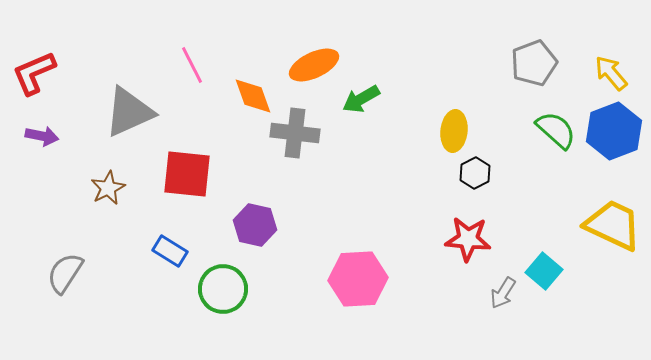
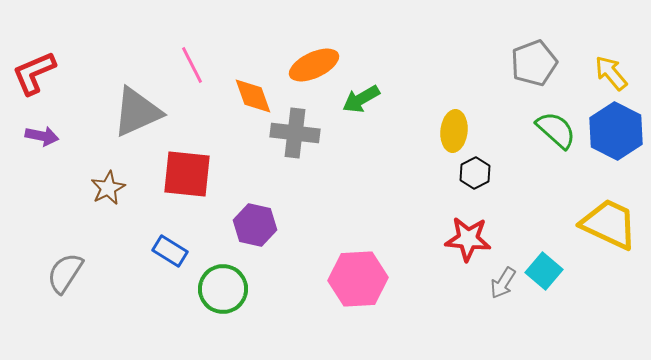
gray triangle: moved 8 px right
blue hexagon: moved 2 px right; rotated 12 degrees counterclockwise
yellow trapezoid: moved 4 px left, 1 px up
gray arrow: moved 10 px up
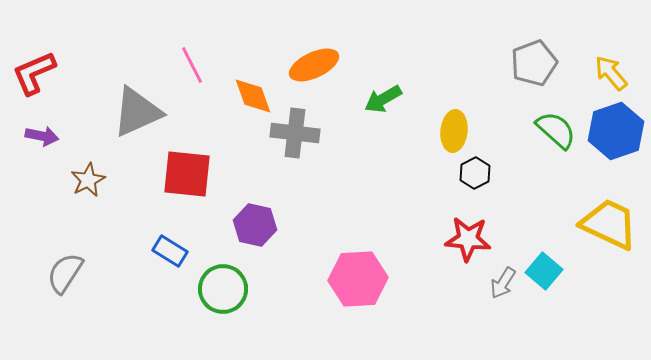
green arrow: moved 22 px right
blue hexagon: rotated 14 degrees clockwise
brown star: moved 20 px left, 8 px up
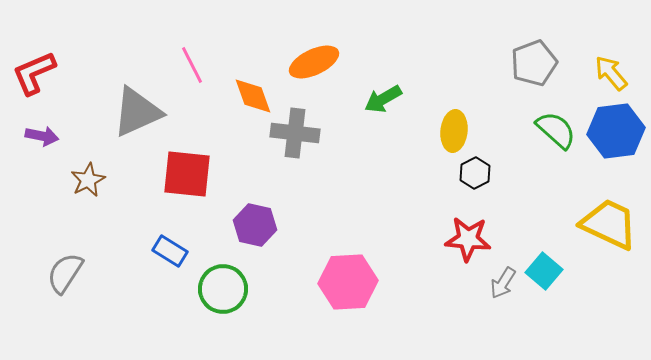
orange ellipse: moved 3 px up
blue hexagon: rotated 12 degrees clockwise
pink hexagon: moved 10 px left, 3 px down
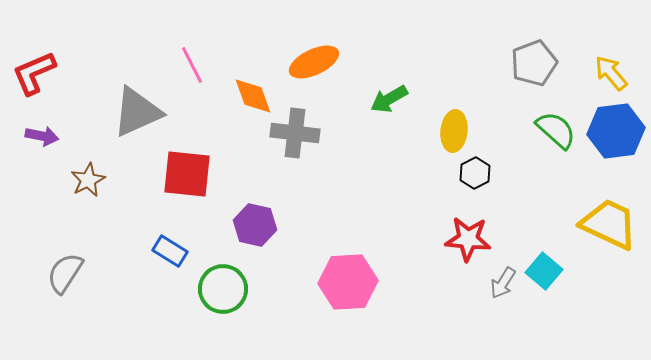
green arrow: moved 6 px right
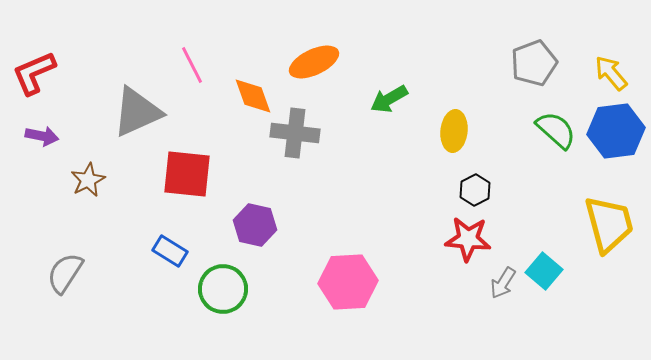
black hexagon: moved 17 px down
yellow trapezoid: rotated 50 degrees clockwise
